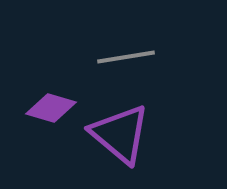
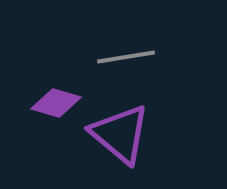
purple diamond: moved 5 px right, 5 px up
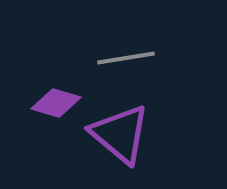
gray line: moved 1 px down
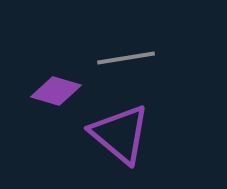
purple diamond: moved 12 px up
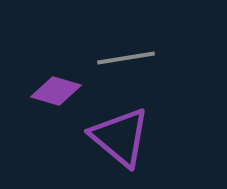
purple triangle: moved 3 px down
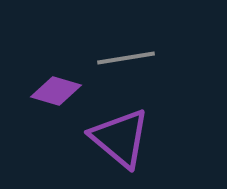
purple triangle: moved 1 px down
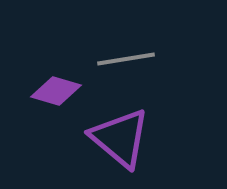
gray line: moved 1 px down
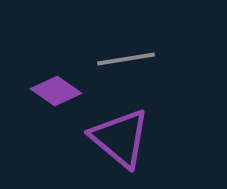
purple diamond: rotated 18 degrees clockwise
